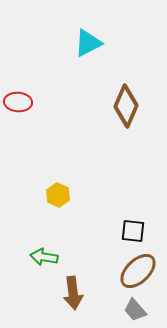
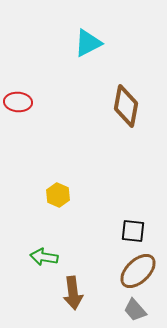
brown diamond: rotated 12 degrees counterclockwise
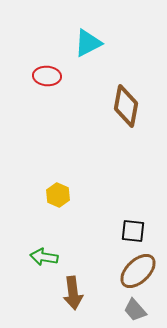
red ellipse: moved 29 px right, 26 px up
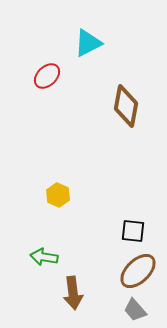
red ellipse: rotated 48 degrees counterclockwise
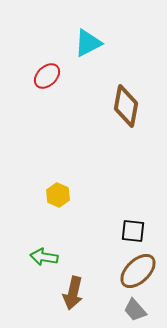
brown arrow: rotated 20 degrees clockwise
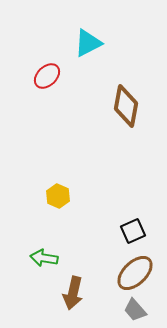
yellow hexagon: moved 1 px down
black square: rotated 30 degrees counterclockwise
green arrow: moved 1 px down
brown ellipse: moved 3 px left, 2 px down
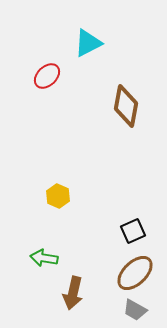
gray trapezoid: rotated 20 degrees counterclockwise
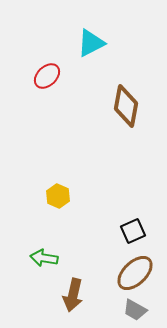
cyan triangle: moved 3 px right
brown arrow: moved 2 px down
